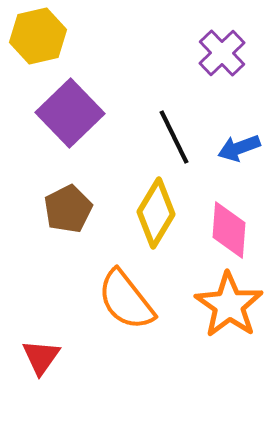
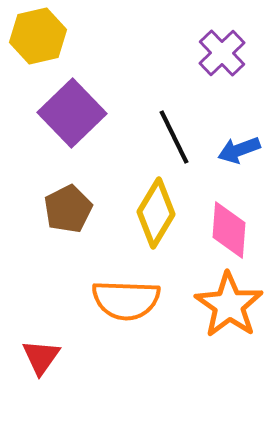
purple square: moved 2 px right
blue arrow: moved 2 px down
orange semicircle: rotated 50 degrees counterclockwise
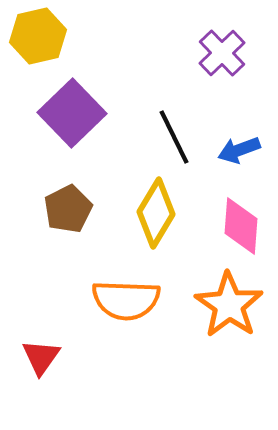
pink diamond: moved 12 px right, 4 px up
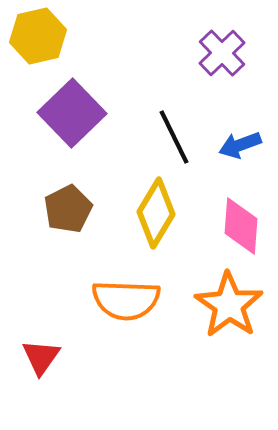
blue arrow: moved 1 px right, 5 px up
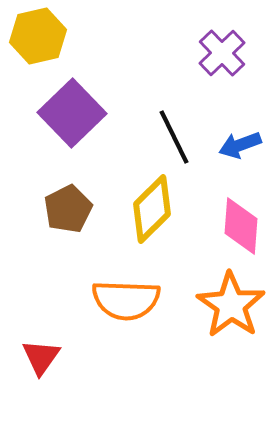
yellow diamond: moved 4 px left, 4 px up; rotated 14 degrees clockwise
orange star: moved 2 px right
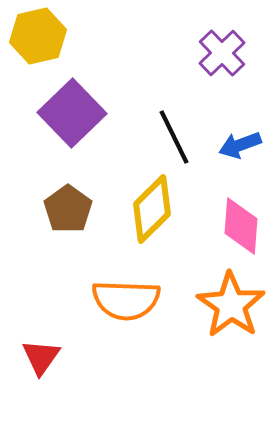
brown pentagon: rotated 9 degrees counterclockwise
